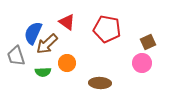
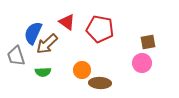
red pentagon: moved 7 px left
brown square: rotated 14 degrees clockwise
orange circle: moved 15 px right, 7 px down
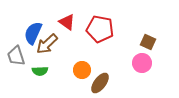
brown square: rotated 35 degrees clockwise
green semicircle: moved 3 px left, 1 px up
brown ellipse: rotated 55 degrees counterclockwise
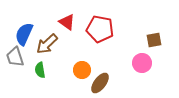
blue semicircle: moved 9 px left, 1 px down
brown square: moved 6 px right, 2 px up; rotated 35 degrees counterclockwise
gray trapezoid: moved 1 px left, 1 px down
green semicircle: moved 1 px up; rotated 84 degrees clockwise
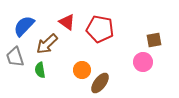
blue semicircle: moved 8 px up; rotated 20 degrees clockwise
pink circle: moved 1 px right, 1 px up
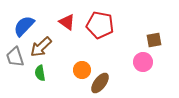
red pentagon: moved 4 px up
brown arrow: moved 6 px left, 3 px down
green semicircle: moved 3 px down
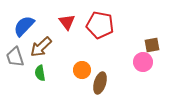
red triangle: rotated 18 degrees clockwise
brown square: moved 2 px left, 5 px down
brown ellipse: rotated 20 degrees counterclockwise
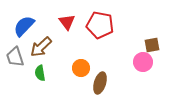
orange circle: moved 1 px left, 2 px up
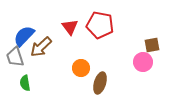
red triangle: moved 3 px right, 5 px down
blue semicircle: moved 10 px down
green semicircle: moved 15 px left, 10 px down
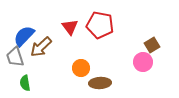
brown square: rotated 21 degrees counterclockwise
brown ellipse: rotated 70 degrees clockwise
